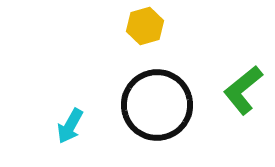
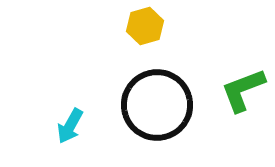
green L-shape: rotated 18 degrees clockwise
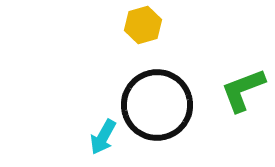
yellow hexagon: moved 2 px left, 1 px up
cyan arrow: moved 33 px right, 11 px down
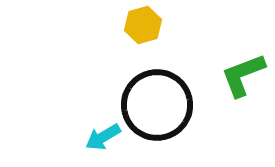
green L-shape: moved 15 px up
cyan arrow: rotated 30 degrees clockwise
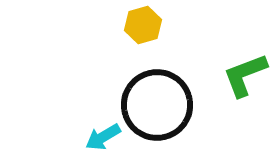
green L-shape: moved 2 px right
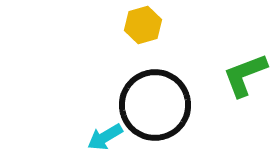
black circle: moved 2 px left
cyan arrow: moved 2 px right
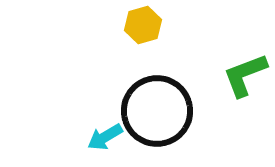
black circle: moved 2 px right, 6 px down
